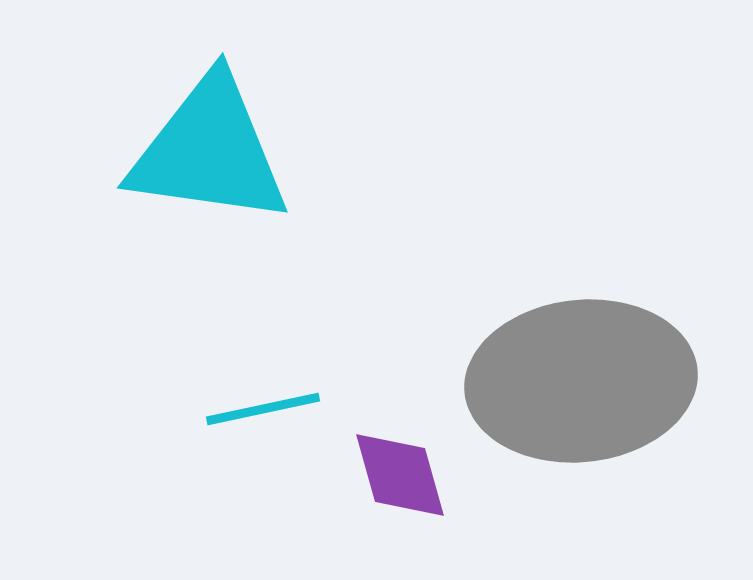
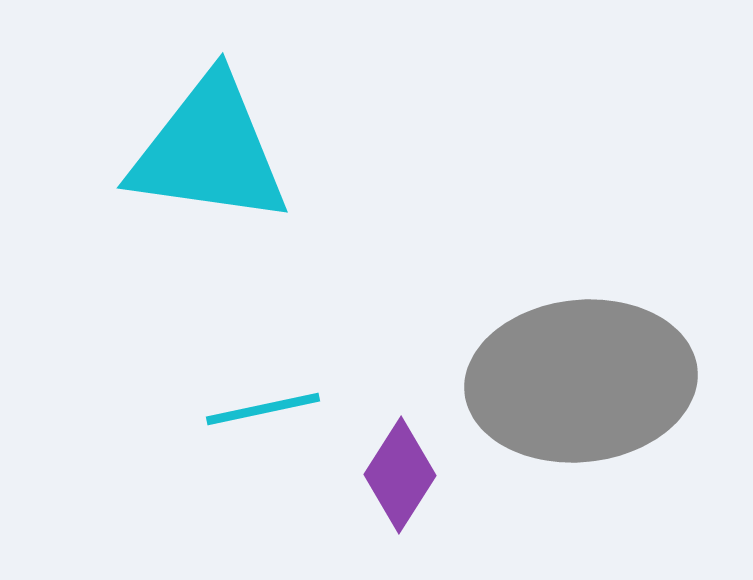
purple diamond: rotated 48 degrees clockwise
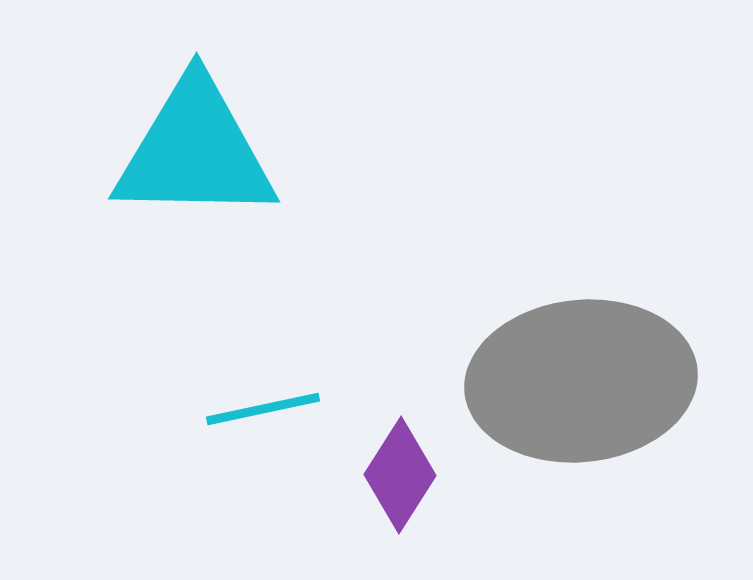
cyan triangle: moved 14 px left; rotated 7 degrees counterclockwise
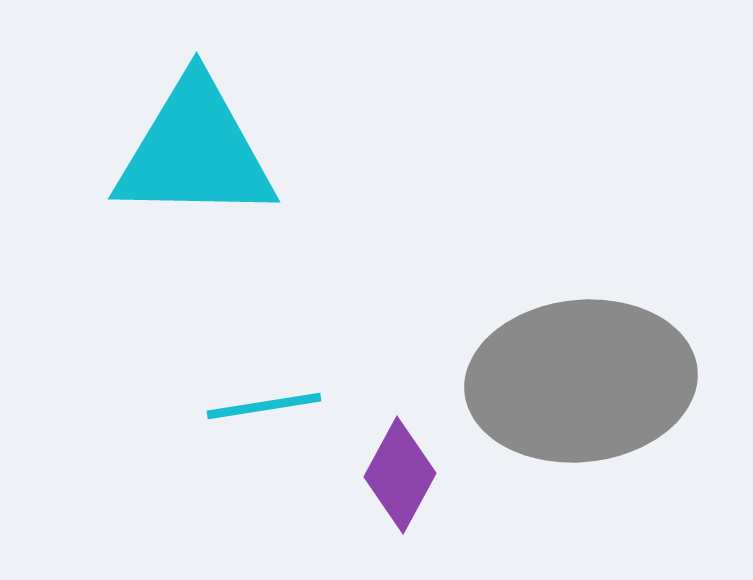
cyan line: moved 1 px right, 3 px up; rotated 3 degrees clockwise
purple diamond: rotated 4 degrees counterclockwise
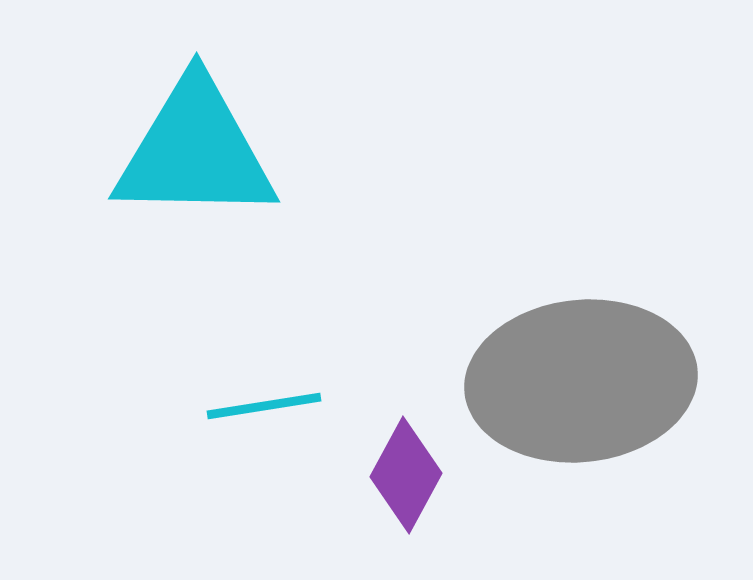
purple diamond: moved 6 px right
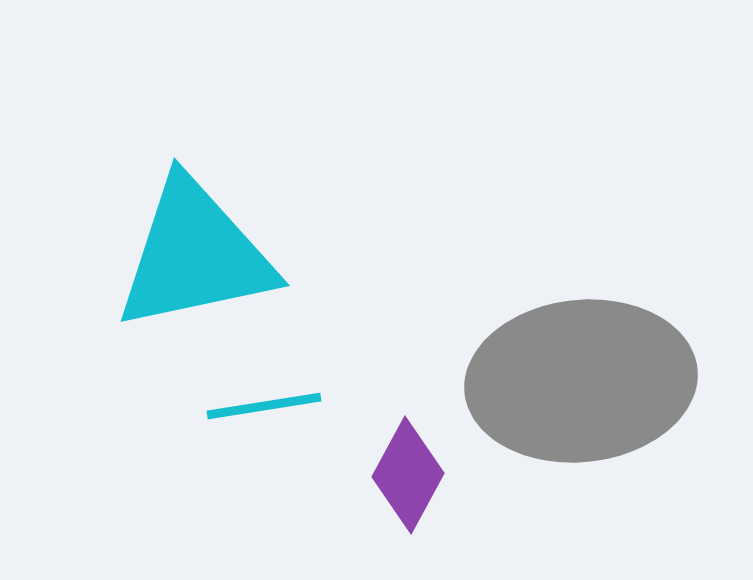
cyan triangle: moved 104 px down; rotated 13 degrees counterclockwise
purple diamond: moved 2 px right
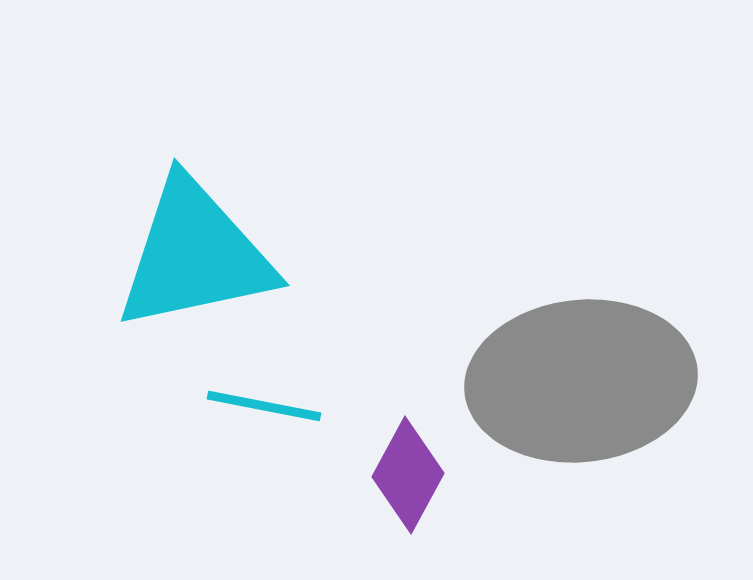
cyan line: rotated 20 degrees clockwise
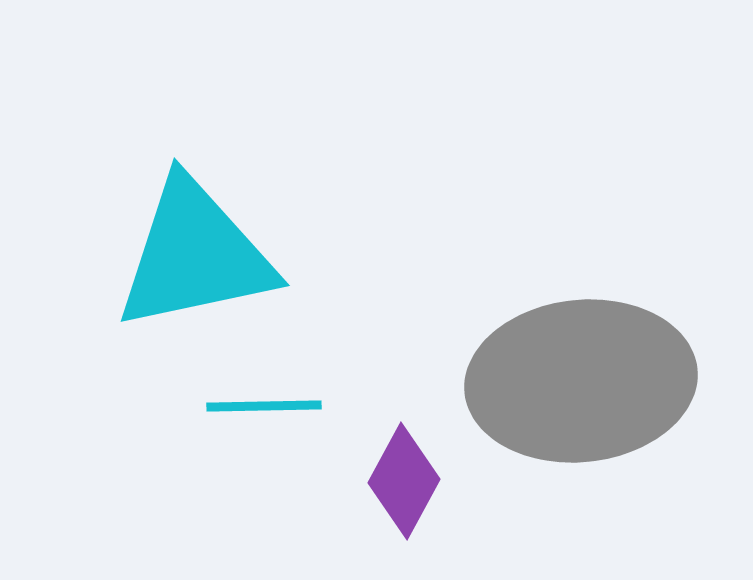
cyan line: rotated 12 degrees counterclockwise
purple diamond: moved 4 px left, 6 px down
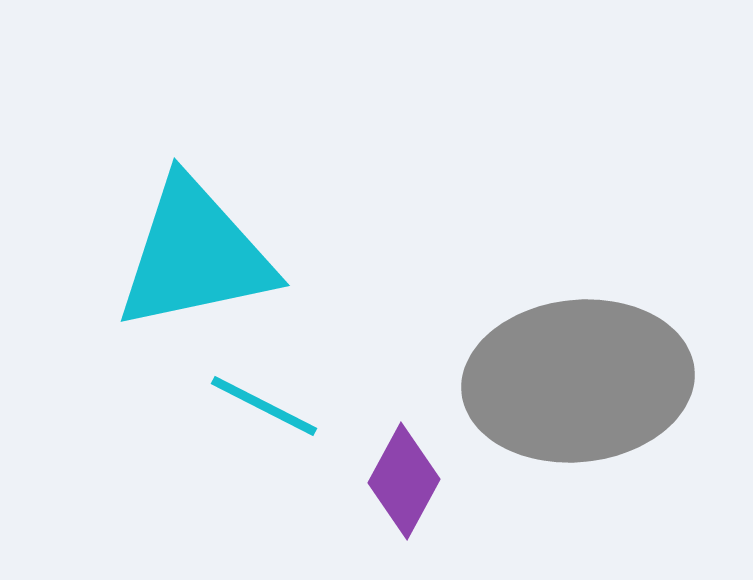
gray ellipse: moved 3 px left
cyan line: rotated 28 degrees clockwise
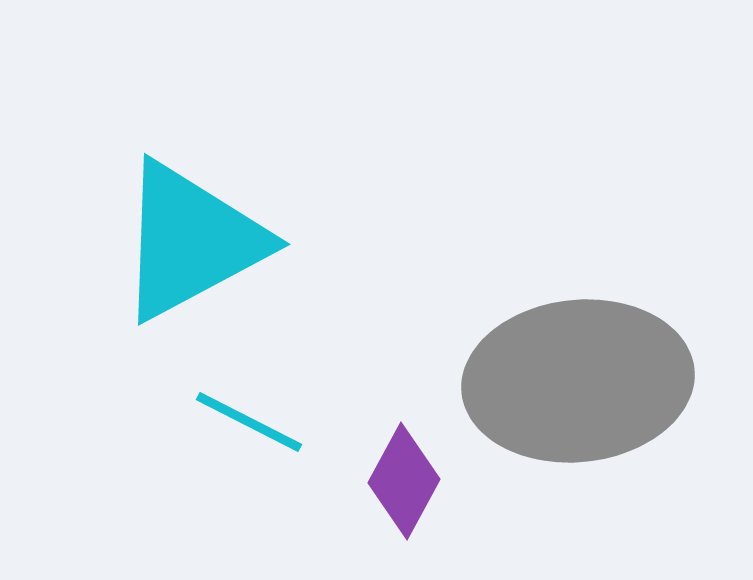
cyan triangle: moved 4 px left, 14 px up; rotated 16 degrees counterclockwise
cyan line: moved 15 px left, 16 px down
